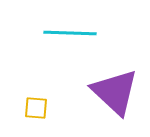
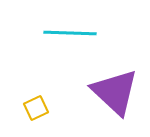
yellow square: rotated 30 degrees counterclockwise
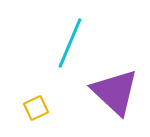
cyan line: moved 10 px down; rotated 69 degrees counterclockwise
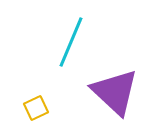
cyan line: moved 1 px right, 1 px up
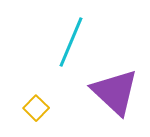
yellow square: rotated 20 degrees counterclockwise
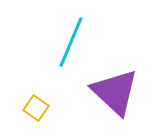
yellow square: rotated 10 degrees counterclockwise
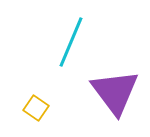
purple triangle: rotated 10 degrees clockwise
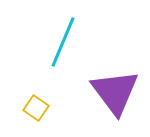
cyan line: moved 8 px left
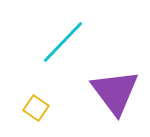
cyan line: rotated 21 degrees clockwise
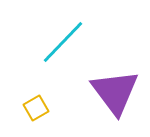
yellow square: rotated 25 degrees clockwise
